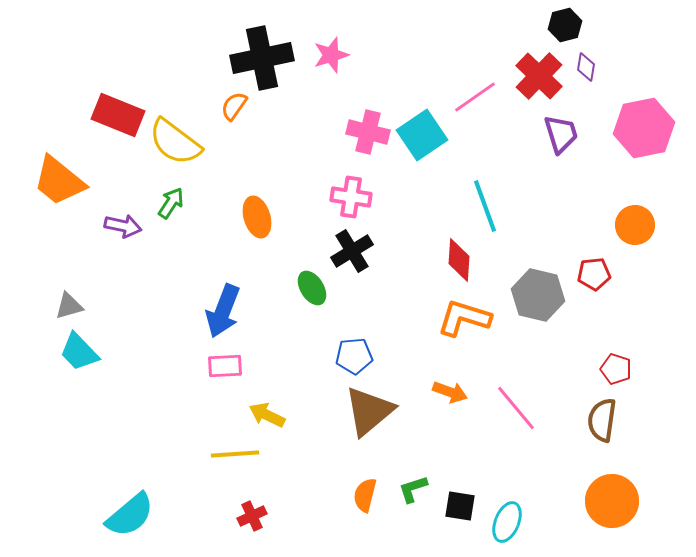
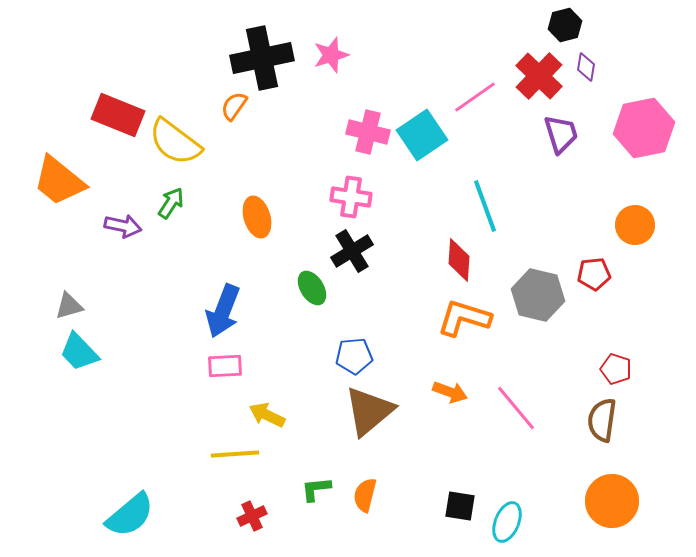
green L-shape at (413, 489): moved 97 px left; rotated 12 degrees clockwise
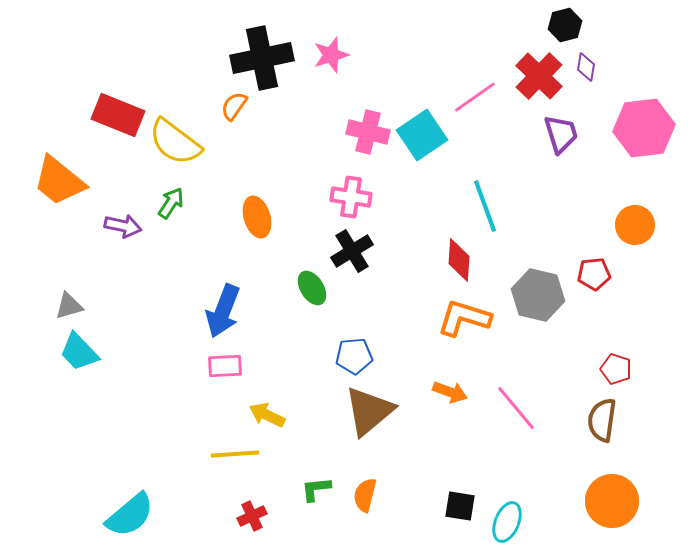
pink hexagon at (644, 128): rotated 4 degrees clockwise
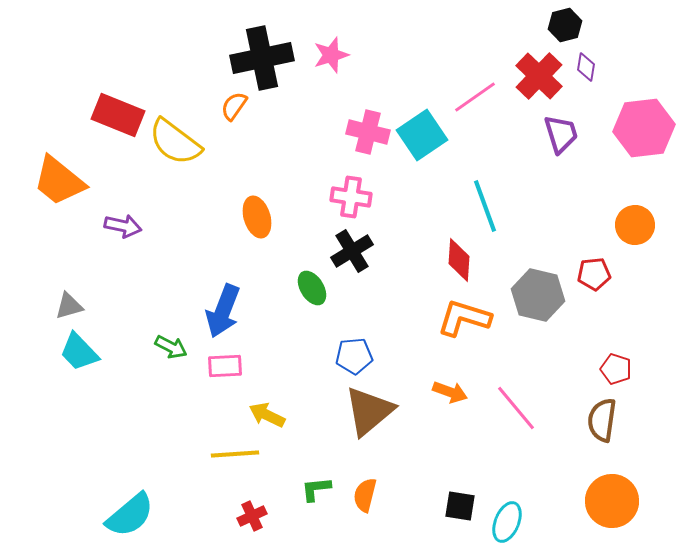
green arrow at (171, 203): moved 144 px down; rotated 84 degrees clockwise
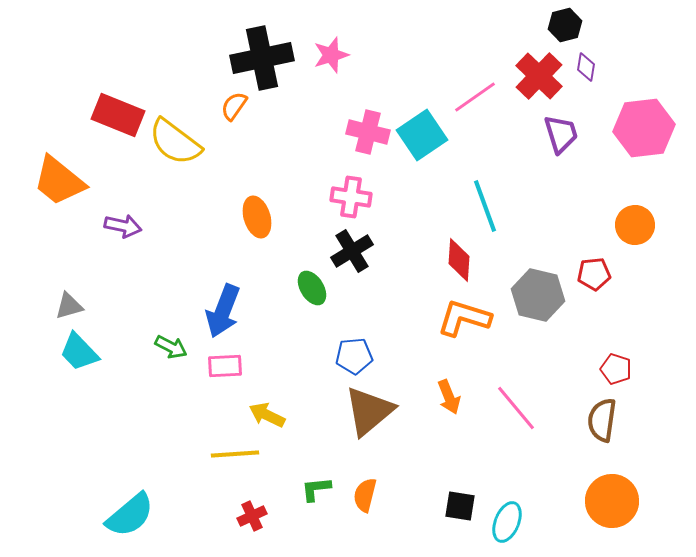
orange arrow at (450, 392): moved 1 px left, 5 px down; rotated 48 degrees clockwise
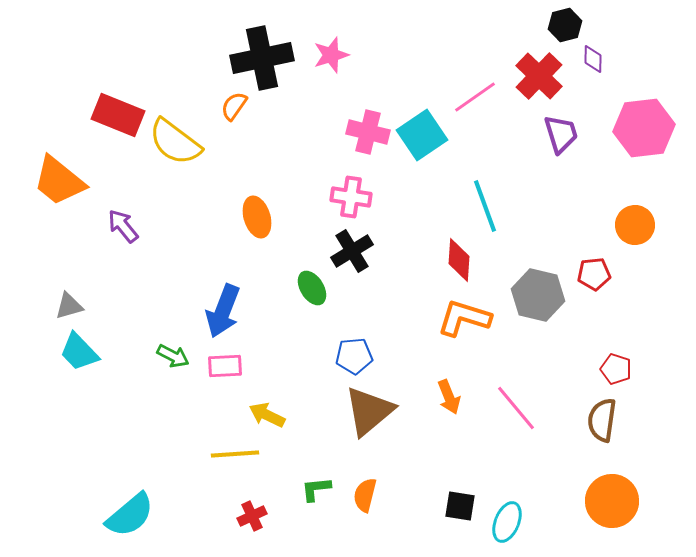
purple diamond at (586, 67): moved 7 px right, 8 px up; rotated 8 degrees counterclockwise
purple arrow at (123, 226): rotated 141 degrees counterclockwise
green arrow at (171, 347): moved 2 px right, 9 px down
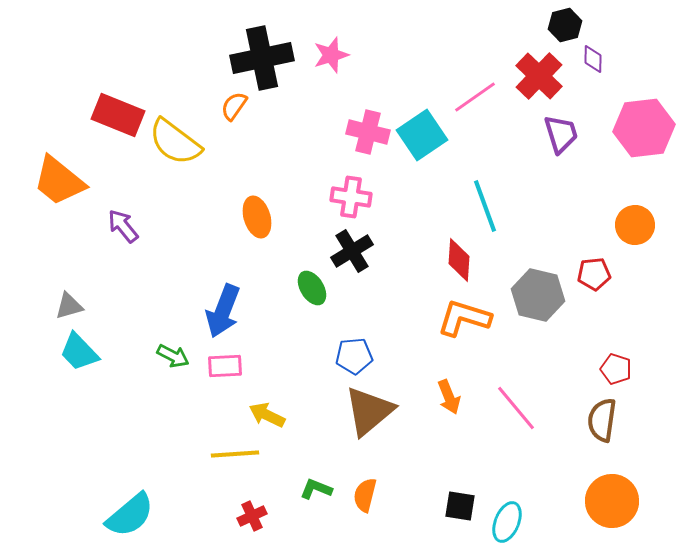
green L-shape at (316, 489): rotated 28 degrees clockwise
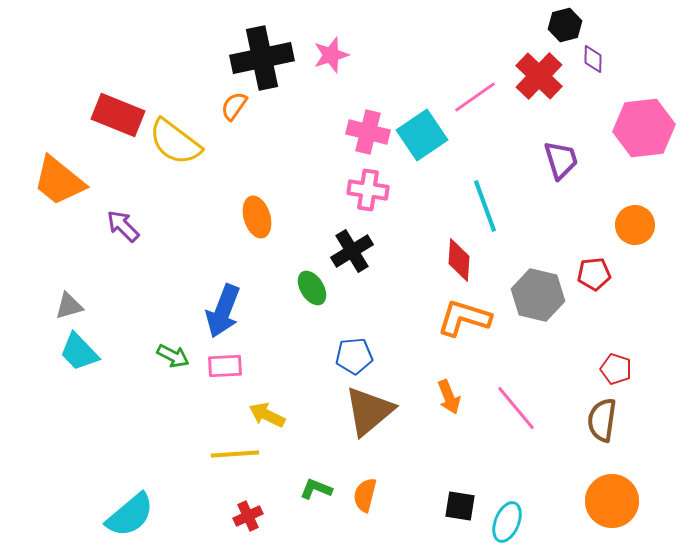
purple trapezoid at (561, 134): moved 26 px down
pink cross at (351, 197): moved 17 px right, 7 px up
purple arrow at (123, 226): rotated 6 degrees counterclockwise
red cross at (252, 516): moved 4 px left
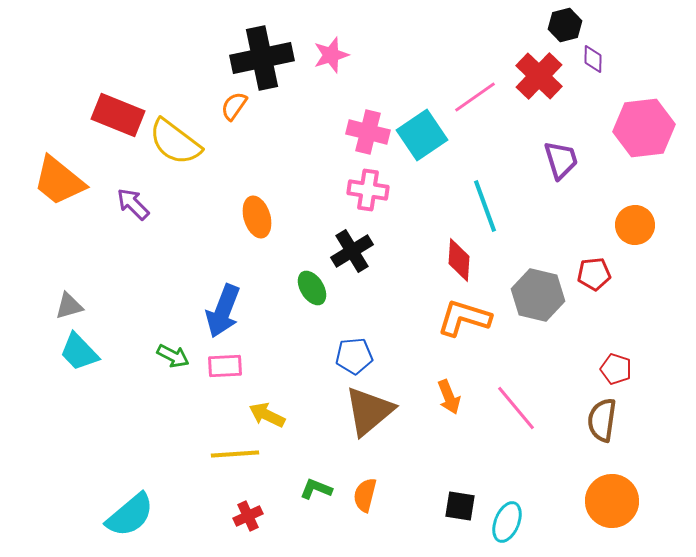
purple arrow at (123, 226): moved 10 px right, 22 px up
